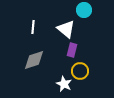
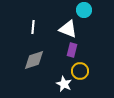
white triangle: moved 2 px right; rotated 18 degrees counterclockwise
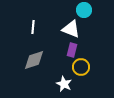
white triangle: moved 3 px right
yellow circle: moved 1 px right, 4 px up
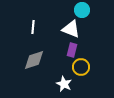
cyan circle: moved 2 px left
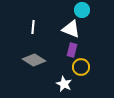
gray diamond: rotated 50 degrees clockwise
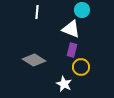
white line: moved 4 px right, 15 px up
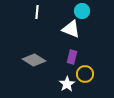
cyan circle: moved 1 px down
purple rectangle: moved 7 px down
yellow circle: moved 4 px right, 7 px down
white star: moved 3 px right; rotated 14 degrees clockwise
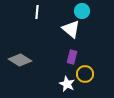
white triangle: rotated 18 degrees clockwise
gray diamond: moved 14 px left
white star: rotated 14 degrees counterclockwise
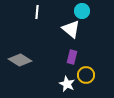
yellow circle: moved 1 px right, 1 px down
